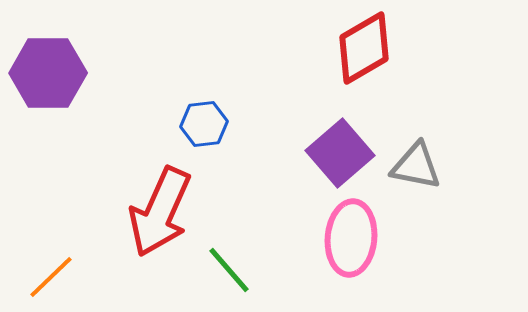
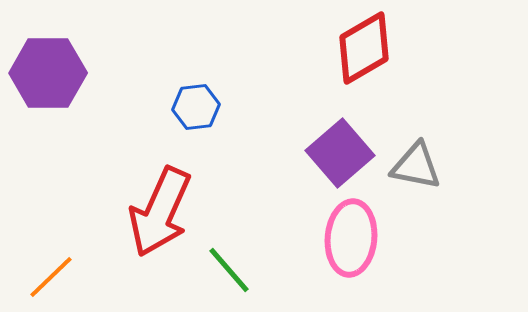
blue hexagon: moved 8 px left, 17 px up
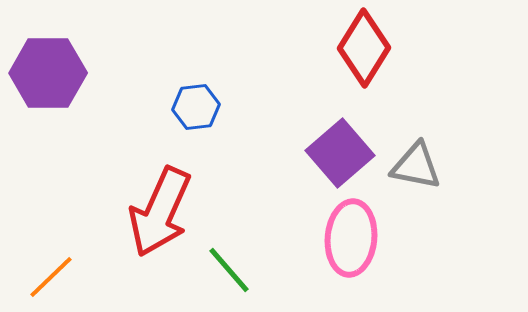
red diamond: rotated 28 degrees counterclockwise
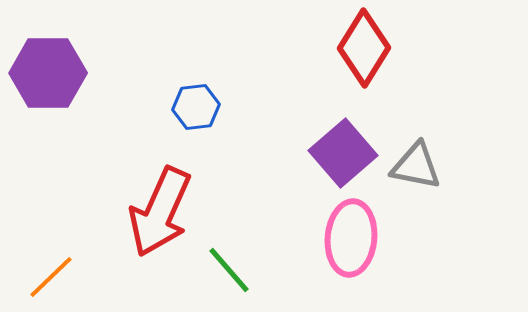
purple square: moved 3 px right
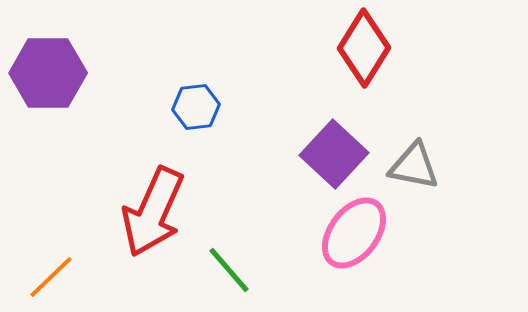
purple square: moved 9 px left, 1 px down; rotated 6 degrees counterclockwise
gray triangle: moved 2 px left
red arrow: moved 7 px left
pink ellipse: moved 3 px right, 5 px up; rotated 32 degrees clockwise
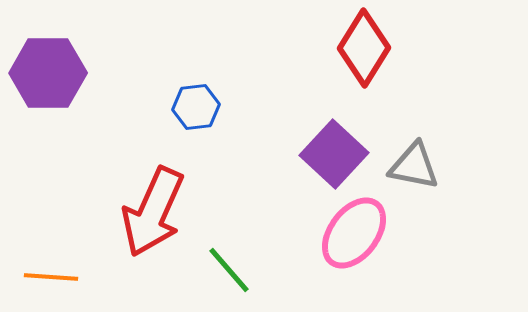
orange line: rotated 48 degrees clockwise
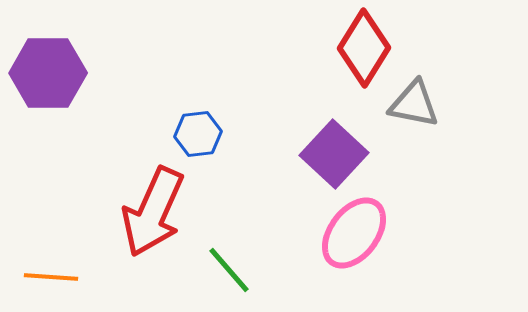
blue hexagon: moved 2 px right, 27 px down
gray triangle: moved 62 px up
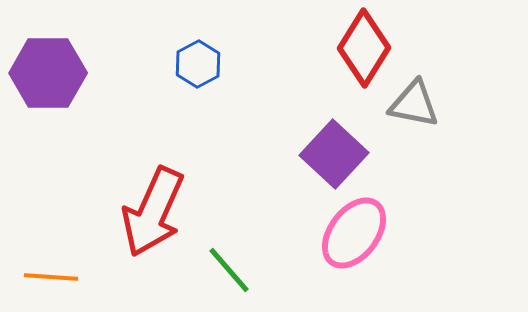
blue hexagon: moved 70 px up; rotated 21 degrees counterclockwise
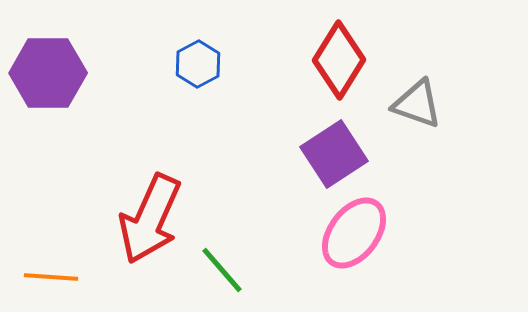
red diamond: moved 25 px left, 12 px down
gray triangle: moved 3 px right; rotated 8 degrees clockwise
purple square: rotated 14 degrees clockwise
red arrow: moved 3 px left, 7 px down
green line: moved 7 px left
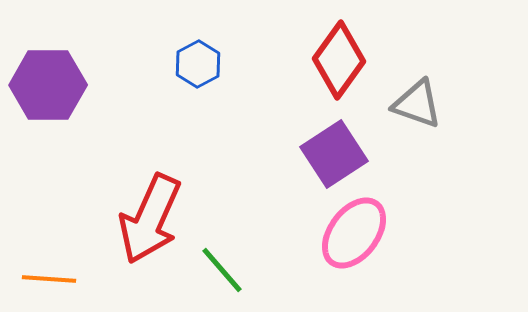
red diamond: rotated 4 degrees clockwise
purple hexagon: moved 12 px down
orange line: moved 2 px left, 2 px down
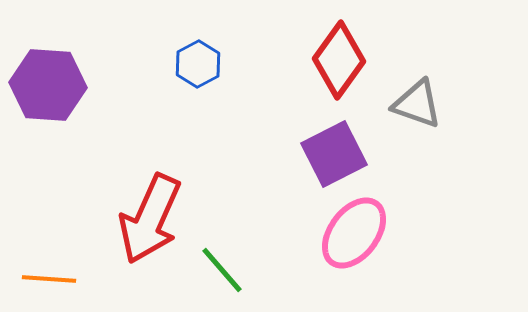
purple hexagon: rotated 4 degrees clockwise
purple square: rotated 6 degrees clockwise
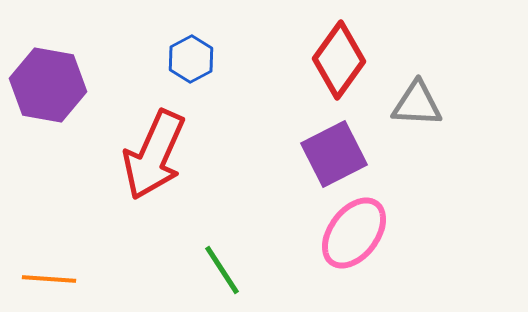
blue hexagon: moved 7 px left, 5 px up
purple hexagon: rotated 6 degrees clockwise
gray triangle: rotated 16 degrees counterclockwise
red arrow: moved 4 px right, 64 px up
green line: rotated 8 degrees clockwise
